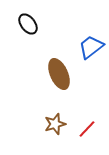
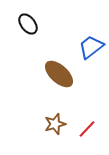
brown ellipse: rotated 24 degrees counterclockwise
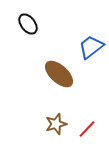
brown star: moved 1 px right
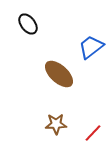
brown star: rotated 15 degrees clockwise
red line: moved 6 px right, 4 px down
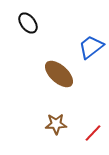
black ellipse: moved 1 px up
